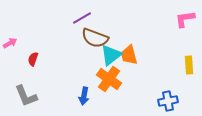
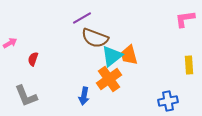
cyan triangle: moved 1 px right, 1 px down
orange cross: rotated 20 degrees clockwise
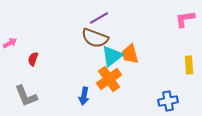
purple line: moved 17 px right
orange trapezoid: moved 1 px right, 1 px up
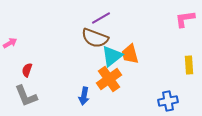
purple line: moved 2 px right
red semicircle: moved 6 px left, 11 px down
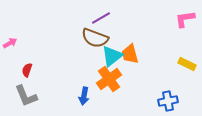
yellow rectangle: moved 2 px left, 1 px up; rotated 60 degrees counterclockwise
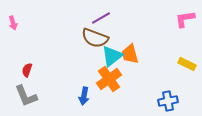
pink arrow: moved 3 px right, 20 px up; rotated 104 degrees clockwise
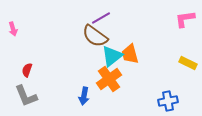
pink arrow: moved 6 px down
brown semicircle: moved 2 px up; rotated 16 degrees clockwise
yellow rectangle: moved 1 px right, 1 px up
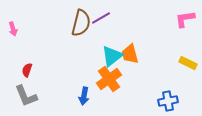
brown semicircle: moved 14 px left, 13 px up; rotated 112 degrees counterclockwise
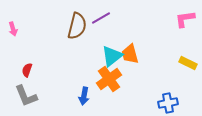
brown semicircle: moved 4 px left, 3 px down
blue cross: moved 2 px down
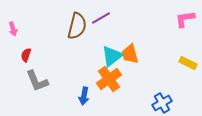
red semicircle: moved 1 px left, 15 px up
gray L-shape: moved 11 px right, 15 px up
blue cross: moved 6 px left; rotated 18 degrees counterclockwise
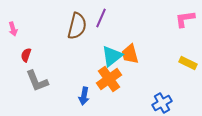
purple line: rotated 36 degrees counterclockwise
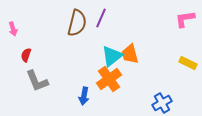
brown semicircle: moved 3 px up
